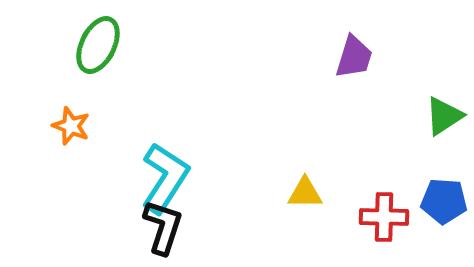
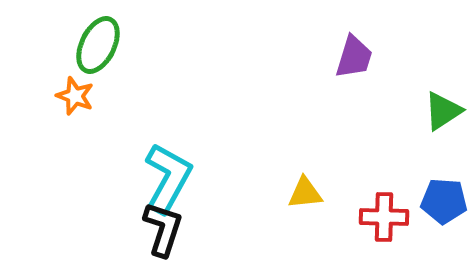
green triangle: moved 1 px left, 5 px up
orange star: moved 4 px right, 30 px up
cyan L-shape: moved 3 px right; rotated 4 degrees counterclockwise
yellow triangle: rotated 6 degrees counterclockwise
black L-shape: moved 2 px down
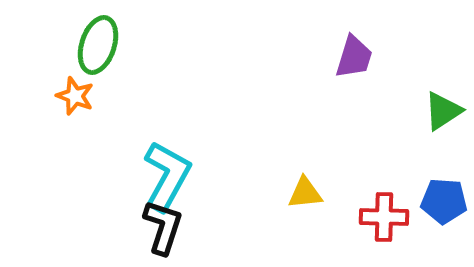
green ellipse: rotated 8 degrees counterclockwise
cyan L-shape: moved 1 px left, 2 px up
black L-shape: moved 2 px up
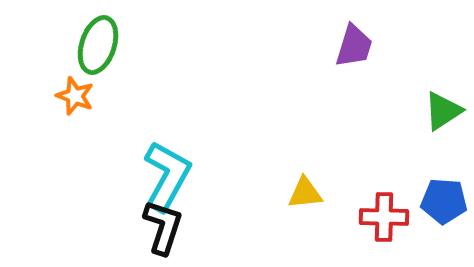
purple trapezoid: moved 11 px up
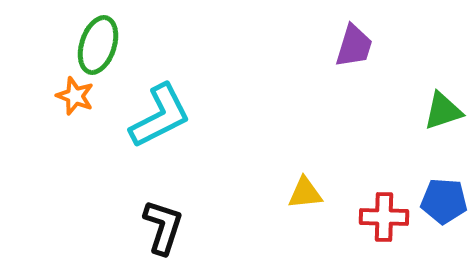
green triangle: rotated 15 degrees clockwise
cyan L-shape: moved 7 px left, 60 px up; rotated 34 degrees clockwise
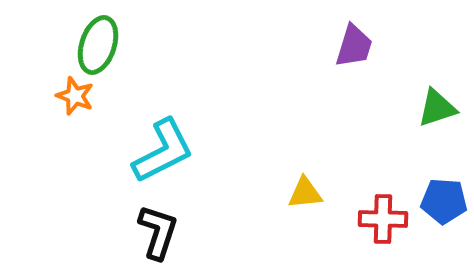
green triangle: moved 6 px left, 3 px up
cyan L-shape: moved 3 px right, 35 px down
red cross: moved 1 px left, 2 px down
black L-shape: moved 5 px left, 5 px down
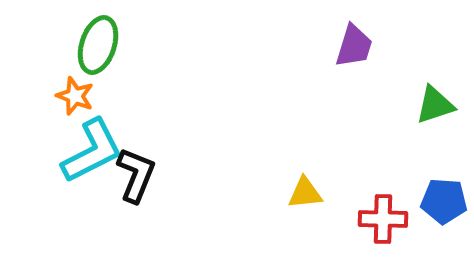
green triangle: moved 2 px left, 3 px up
cyan L-shape: moved 71 px left
black L-shape: moved 22 px left, 57 px up; rotated 4 degrees clockwise
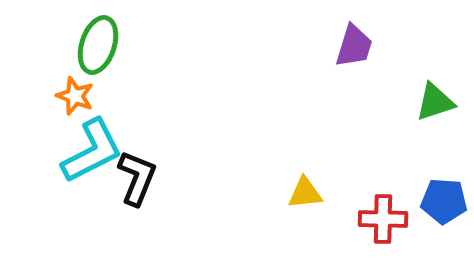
green triangle: moved 3 px up
black L-shape: moved 1 px right, 3 px down
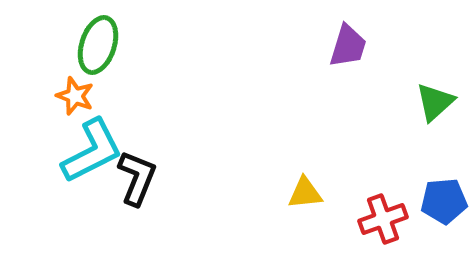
purple trapezoid: moved 6 px left
green triangle: rotated 24 degrees counterclockwise
blue pentagon: rotated 9 degrees counterclockwise
red cross: rotated 21 degrees counterclockwise
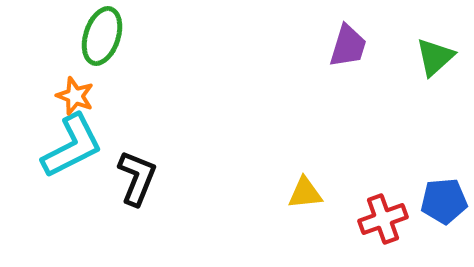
green ellipse: moved 4 px right, 9 px up
green triangle: moved 45 px up
cyan L-shape: moved 20 px left, 5 px up
